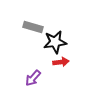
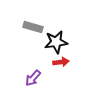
black star: moved 1 px right
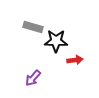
black star: moved 1 px up; rotated 10 degrees clockwise
red arrow: moved 14 px right, 2 px up
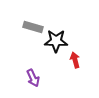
red arrow: rotated 98 degrees counterclockwise
purple arrow: rotated 66 degrees counterclockwise
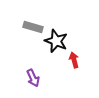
black star: rotated 20 degrees clockwise
red arrow: moved 1 px left
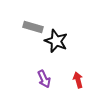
red arrow: moved 4 px right, 20 px down
purple arrow: moved 11 px right, 1 px down
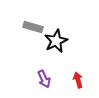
black star: rotated 25 degrees clockwise
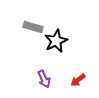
red arrow: rotated 112 degrees counterclockwise
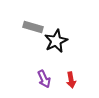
red arrow: moved 7 px left; rotated 63 degrees counterclockwise
